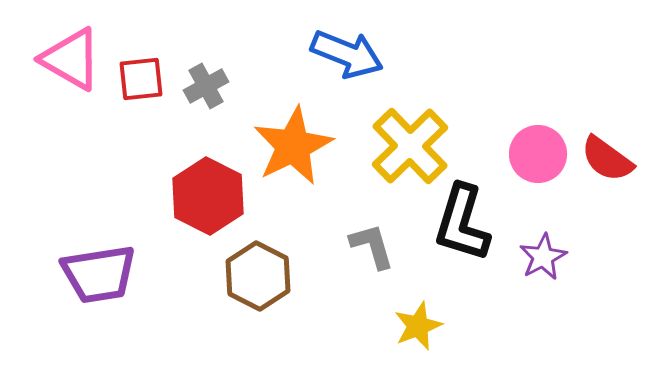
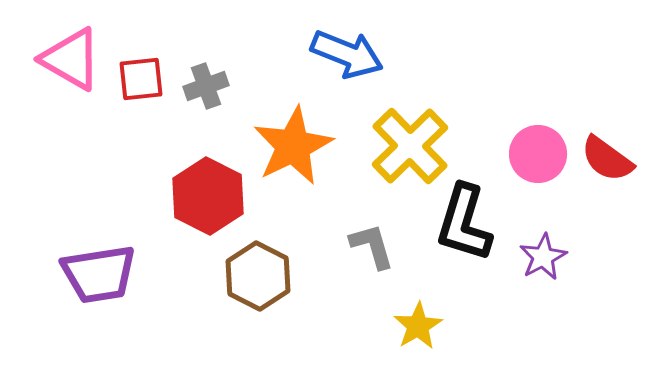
gray cross: rotated 9 degrees clockwise
black L-shape: moved 2 px right
yellow star: rotated 9 degrees counterclockwise
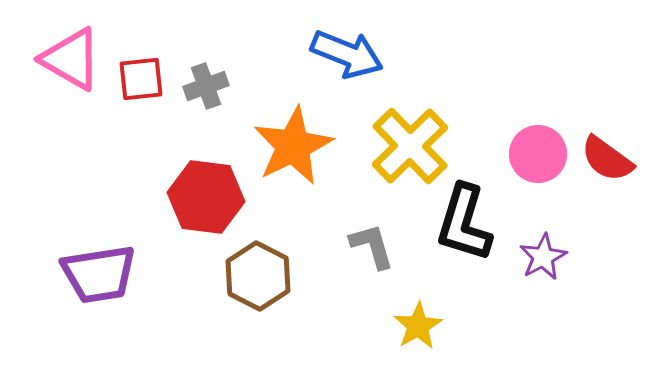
red hexagon: moved 2 px left, 1 px down; rotated 20 degrees counterclockwise
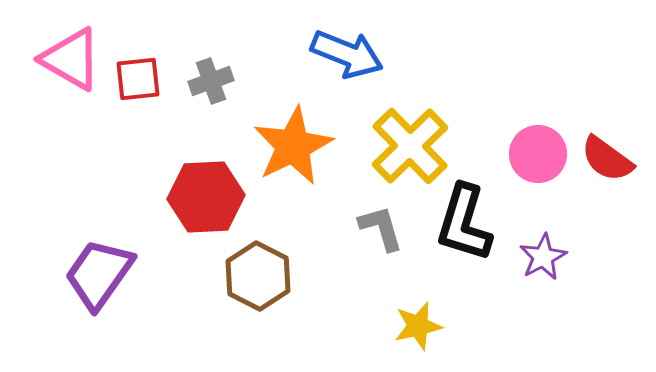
red square: moved 3 px left
gray cross: moved 5 px right, 5 px up
red hexagon: rotated 10 degrees counterclockwise
gray L-shape: moved 9 px right, 18 px up
purple trapezoid: rotated 134 degrees clockwise
yellow star: rotated 18 degrees clockwise
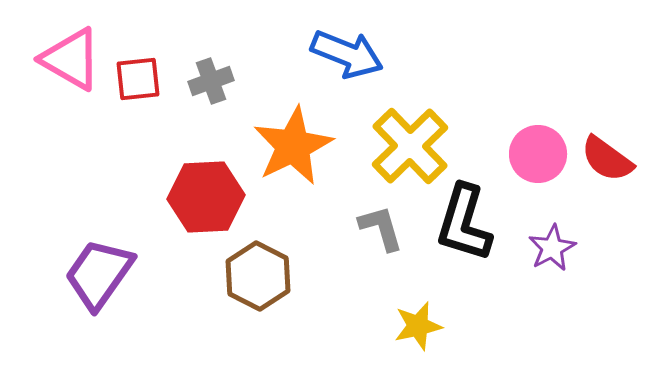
purple star: moved 9 px right, 9 px up
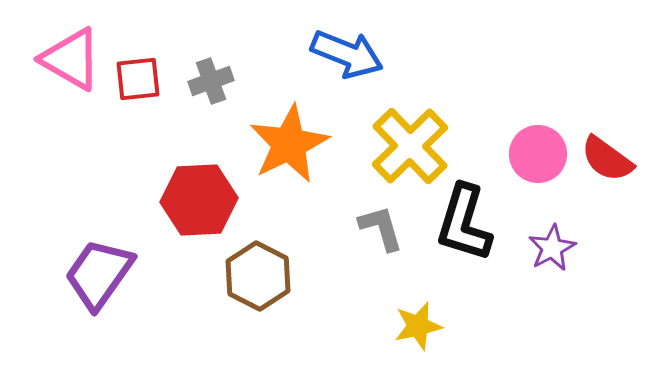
orange star: moved 4 px left, 2 px up
red hexagon: moved 7 px left, 3 px down
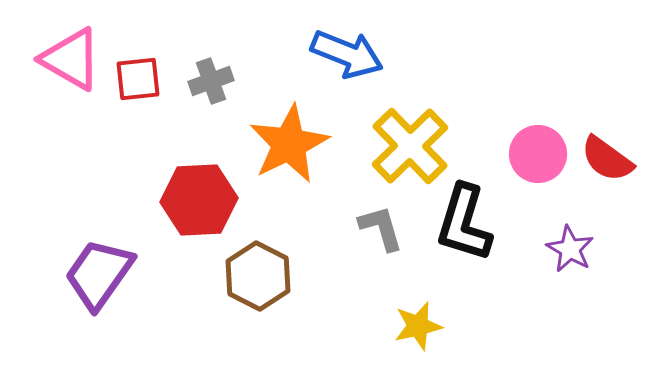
purple star: moved 18 px right, 1 px down; rotated 15 degrees counterclockwise
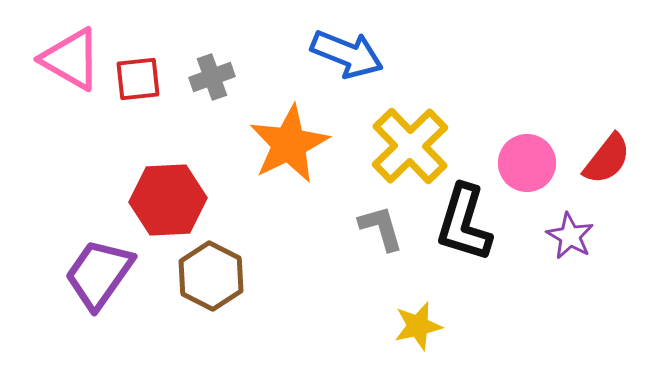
gray cross: moved 1 px right, 4 px up
pink circle: moved 11 px left, 9 px down
red semicircle: rotated 88 degrees counterclockwise
red hexagon: moved 31 px left
purple star: moved 13 px up
brown hexagon: moved 47 px left
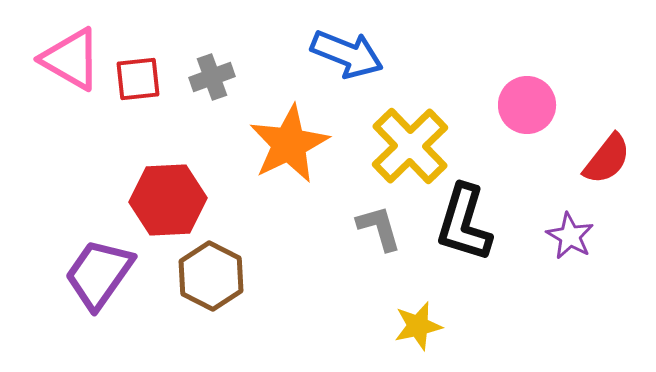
pink circle: moved 58 px up
gray L-shape: moved 2 px left
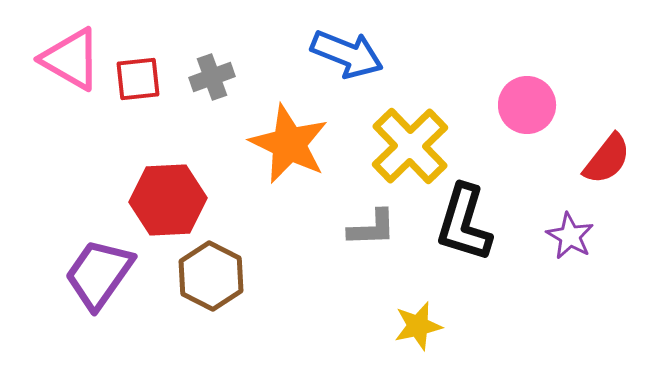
orange star: rotated 20 degrees counterclockwise
gray L-shape: moved 7 px left; rotated 104 degrees clockwise
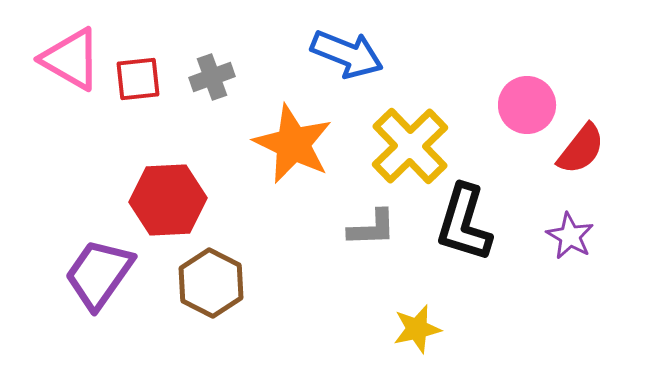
orange star: moved 4 px right
red semicircle: moved 26 px left, 10 px up
brown hexagon: moved 7 px down
yellow star: moved 1 px left, 3 px down
